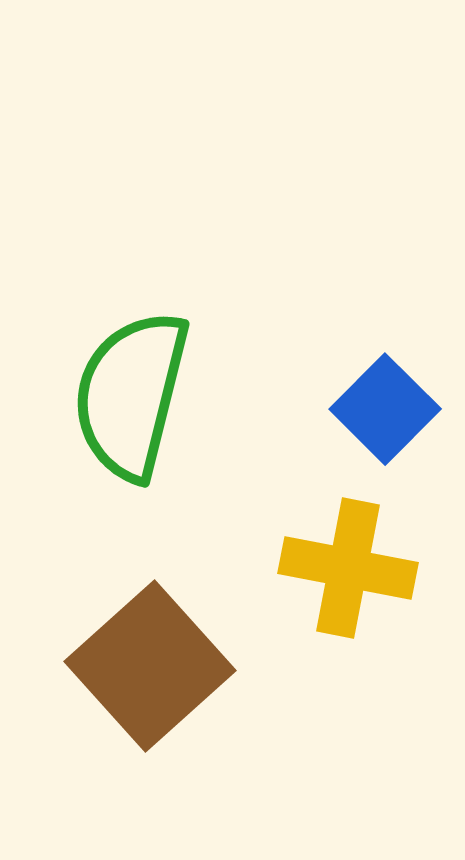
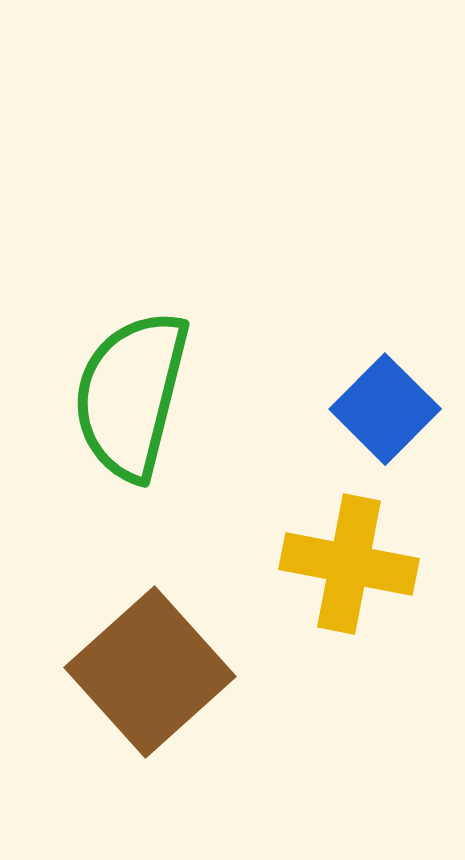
yellow cross: moved 1 px right, 4 px up
brown square: moved 6 px down
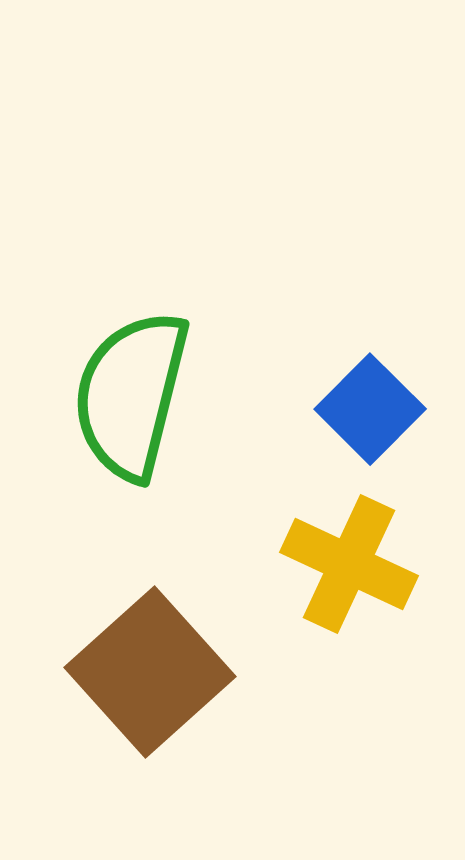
blue square: moved 15 px left
yellow cross: rotated 14 degrees clockwise
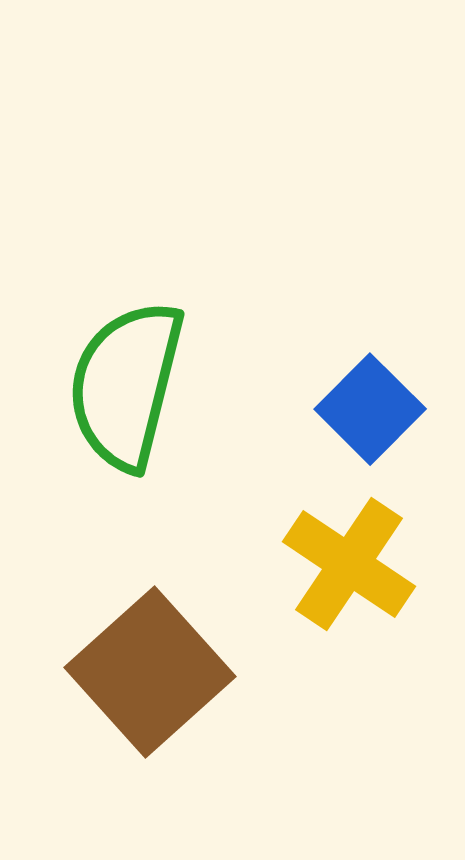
green semicircle: moved 5 px left, 10 px up
yellow cross: rotated 9 degrees clockwise
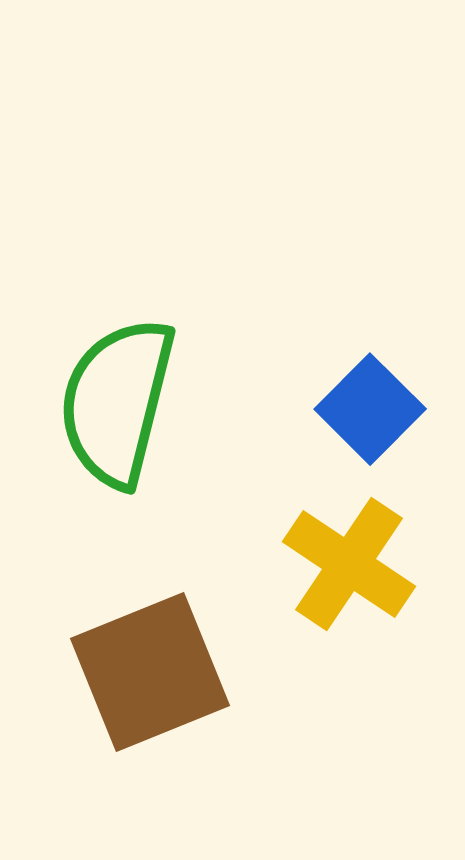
green semicircle: moved 9 px left, 17 px down
brown square: rotated 20 degrees clockwise
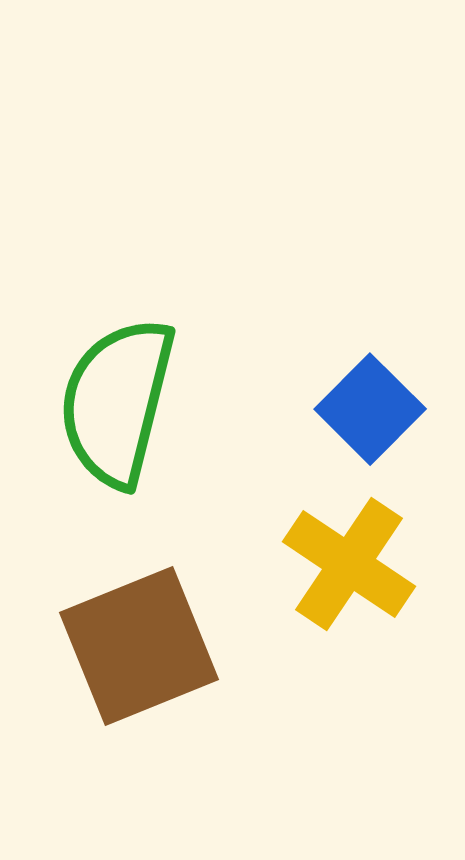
brown square: moved 11 px left, 26 px up
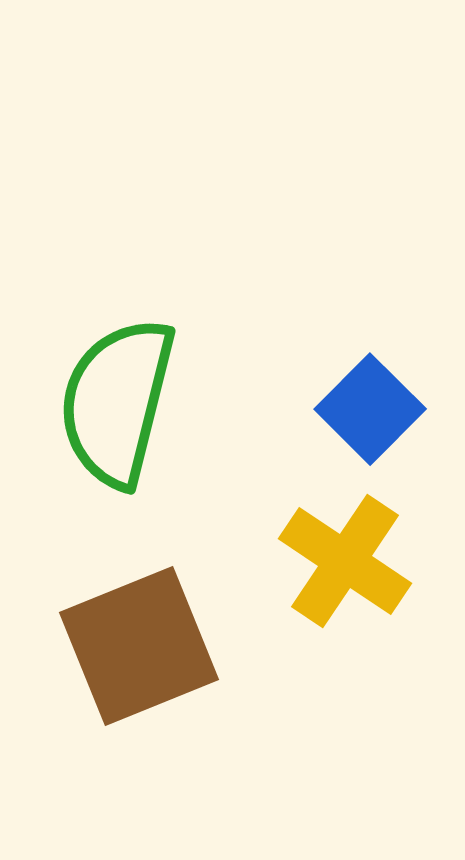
yellow cross: moved 4 px left, 3 px up
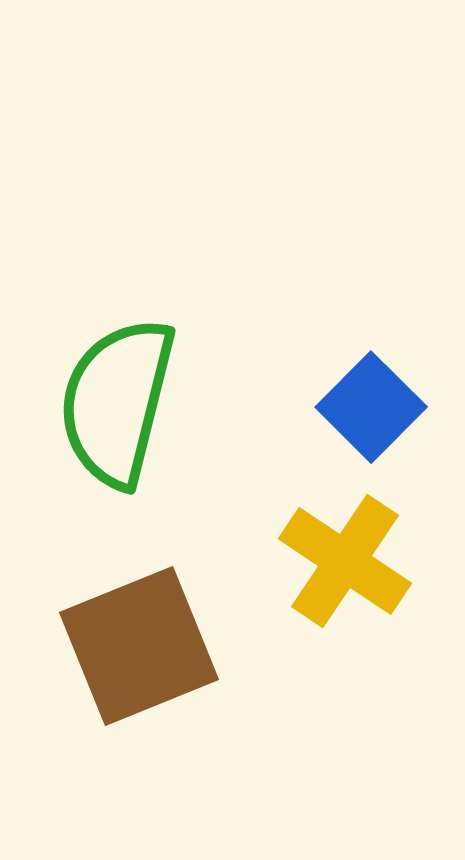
blue square: moved 1 px right, 2 px up
